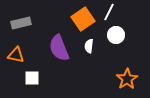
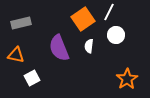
white square: rotated 28 degrees counterclockwise
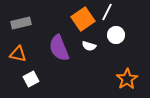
white line: moved 2 px left
white semicircle: rotated 80 degrees counterclockwise
orange triangle: moved 2 px right, 1 px up
white square: moved 1 px left, 1 px down
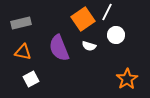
orange triangle: moved 5 px right, 2 px up
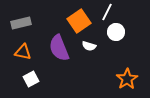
orange square: moved 4 px left, 2 px down
white circle: moved 3 px up
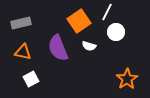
purple semicircle: moved 1 px left
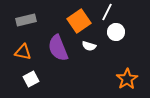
gray rectangle: moved 5 px right, 3 px up
